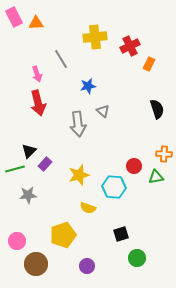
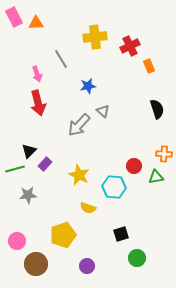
orange rectangle: moved 2 px down; rotated 48 degrees counterclockwise
gray arrow: moved 1 px right, 1 px down; rotated 50 degrees clockwise
yellow star: rotated 30 degrees counterclockwise
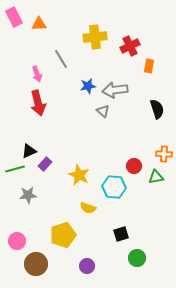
orange triangle: moved 3 px right, 1 px down
orange rectangle: rotated 32 degrees clockwise
gray arrow: moved 36 px right, 35 px up; rotated 40 degrees clockwise
black triangle: rotated 21 degrees clockwise
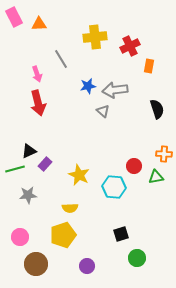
yellow semicircle: moved 18 px left; rotated 21 degrees counterclockwise
pink circle: moved 3 px right, 4 px up
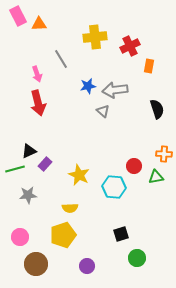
pink rectangle: moved 4 px right, 1 px up
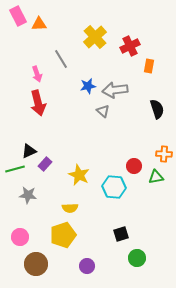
yellow cross: rotated 35 degrees counterclockwise
gray star: rotated 12 degrees clockwise
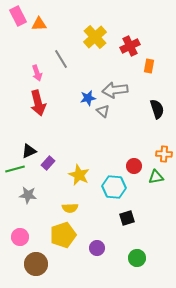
pink arrow: moved 1 px up
blue star: moved 12 px down
purple rectangle: moved 3 px right, 1 px up
black square: moved 6 px right, 16 px up
purple circle: moved 10 px right, 18 px up
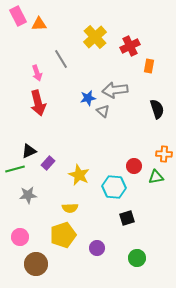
gray star: rotated 12 degrees counterclockwise
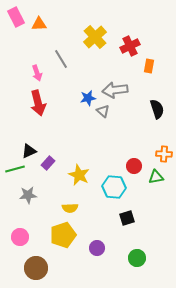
pink rectangle: moved 2 px left, 1 px down
brown circle: moved 4 px down
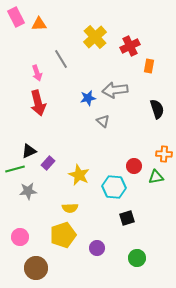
gray triangle: moved 10 px down
gray star: moved 4 px up
